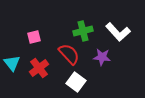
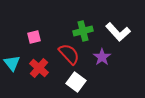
purple star: rotated 30 degrees clockwise
red cross: rotated 12 degrees counterclockwise
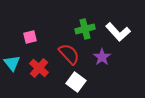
green cross: moved 2 px right, 2 px up
pink square: moved 4 px left
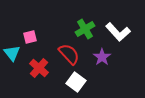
green cross: rotated 18 degrees counterclockwise
cyan triangle: moved 10 px up
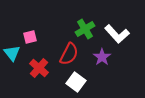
white L-shape: moved 1 px left, 2 px down
red semicircle: rotated 70 degrees clockwise
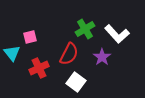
red cross: rotated 24 degrees clockwise
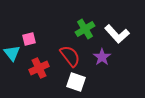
pink square: moved 1 px left, 2 px down
red semicircle: moved 1 px right, 2 px down; rotated 65 degrees counterclockwise
white square: rotated 18 degrees counterclockwise
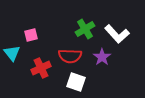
pink square: moved 2 px right, 4 px up
red semicircle: rotated 130 degrees clockwise
red cross: moved 2 px right
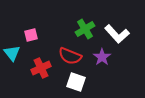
red semicircle: rotated 20 degrees clockwise
